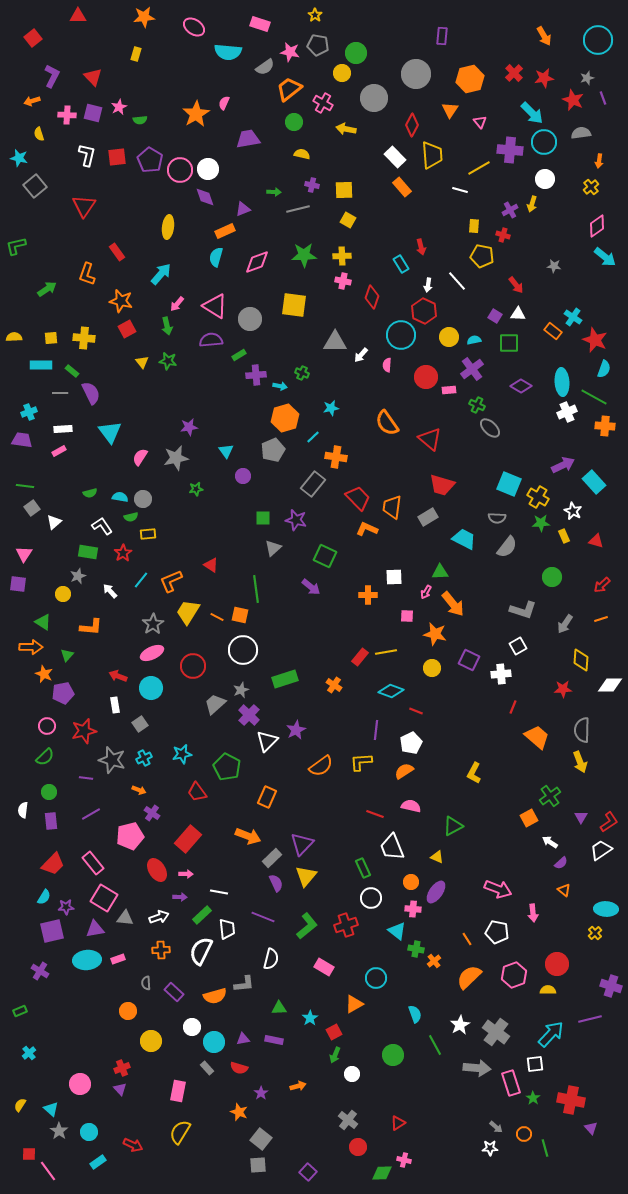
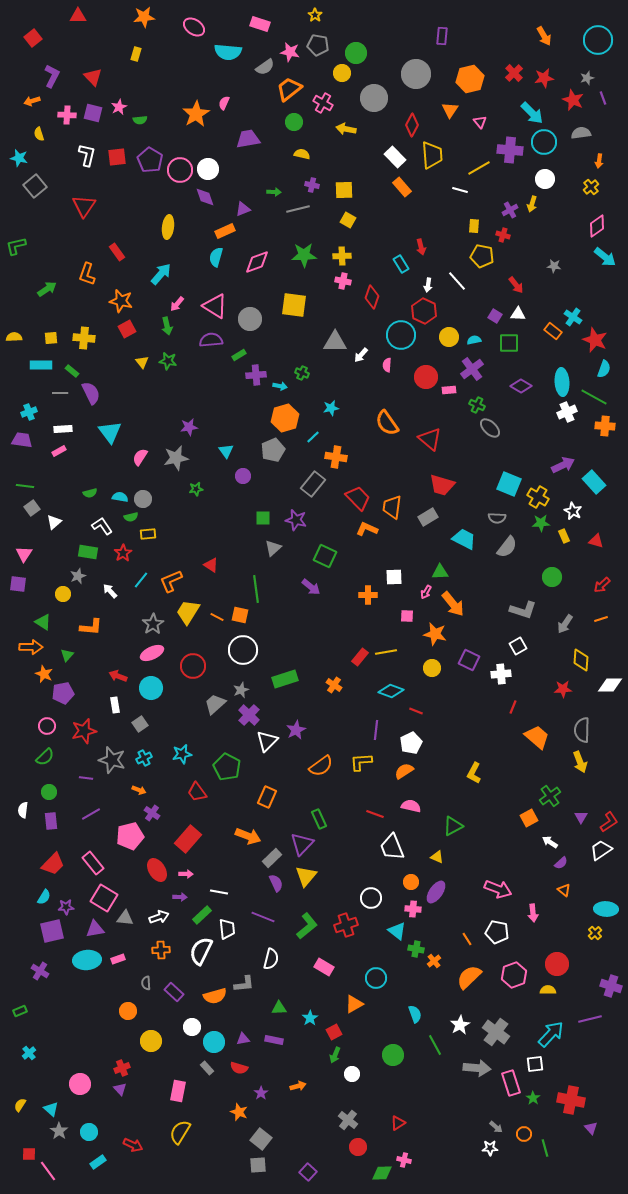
green rectangle at (363, 868): moved 44 px left, 49 px up
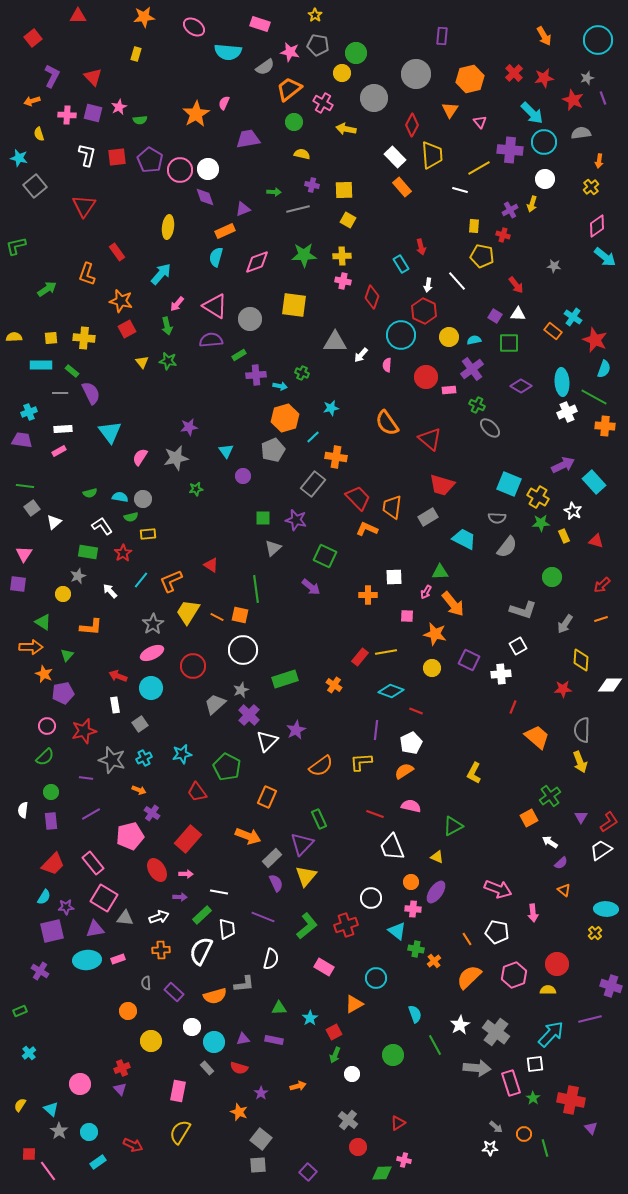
green circle at (49, 792): moved 2 px right
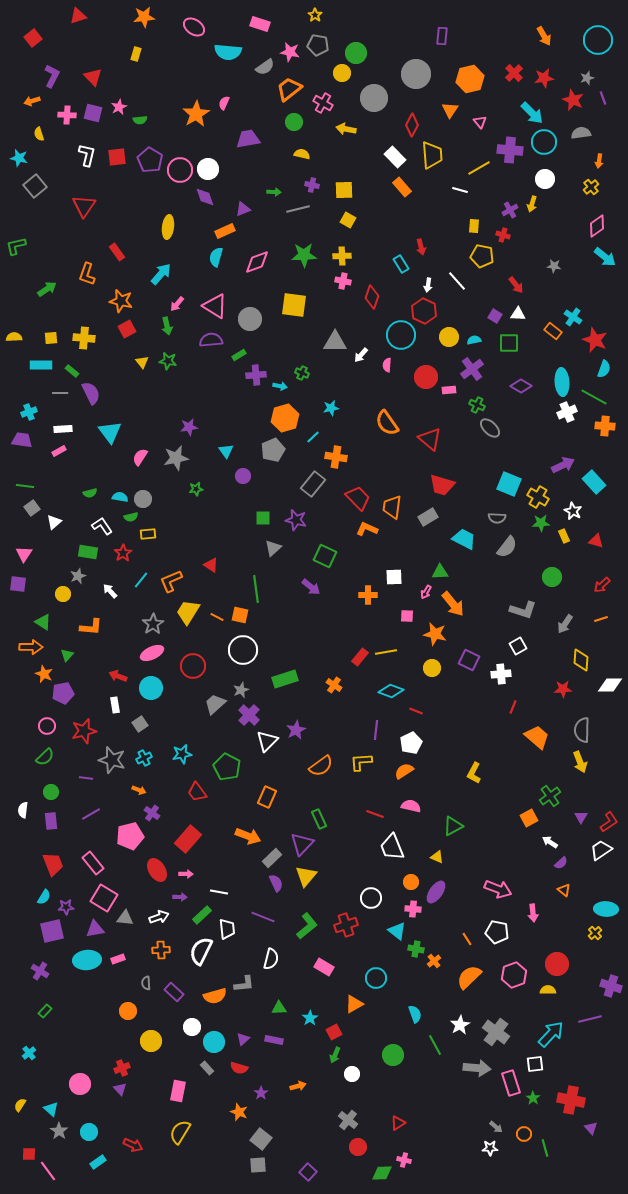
red triangle at (78, 16): rotated 18 degrees counterclockwise
red trapezoid at (53, 864): rotated 65 degrees counterclockwise
green rectangle at (20, 1011): moved 25 px right; rotated 24 degrees counterclockwise
purple triangle at (243, 1039): rotated 32 degrees counterclockwise
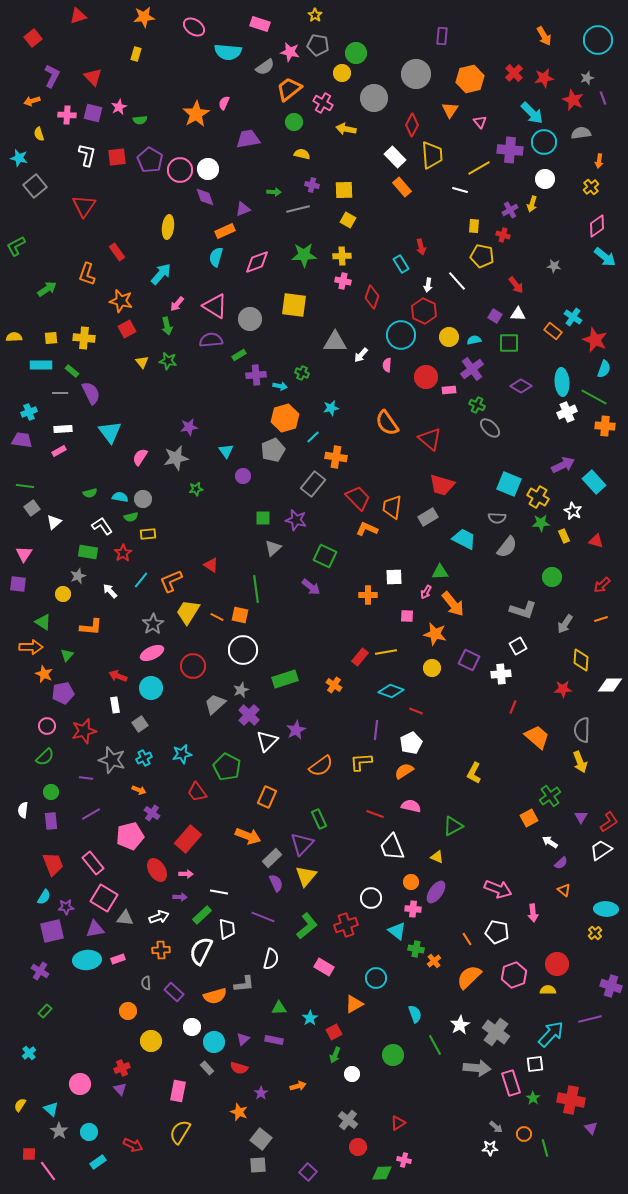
green L-shape at (16, 246): rotated 15 degrees counterclockwise
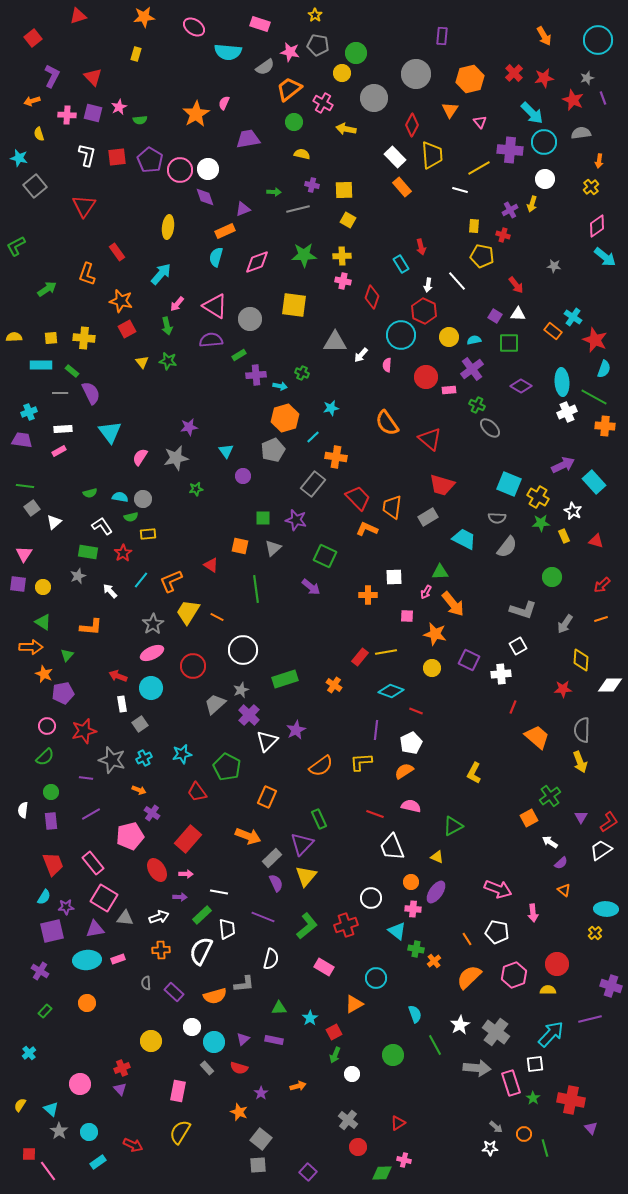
yellow circle at (63, 594): moved 20 px left, 7 px up
orange square at (240, 615): moved 69 px up
white rectangle at (115, 705): moved 7 px right, 1 px up
orange circle at (128, 1011): moved 41 px left, 8 px up
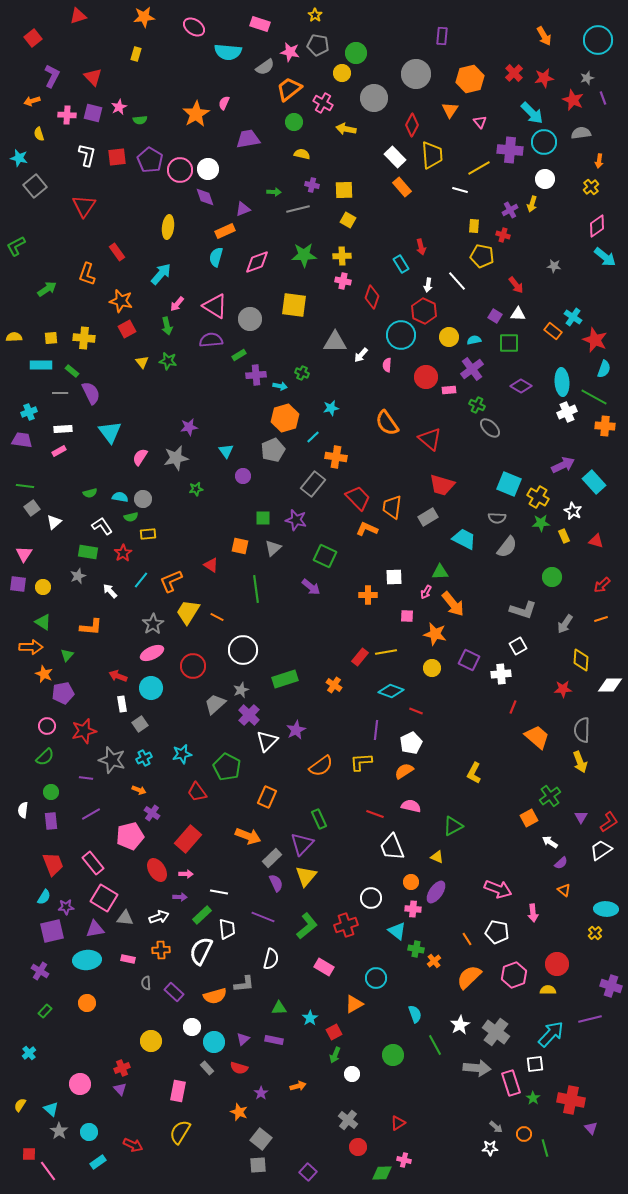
pink rectangle at (118, 959): moved 10 px right; rotated 32 degrees clockwise
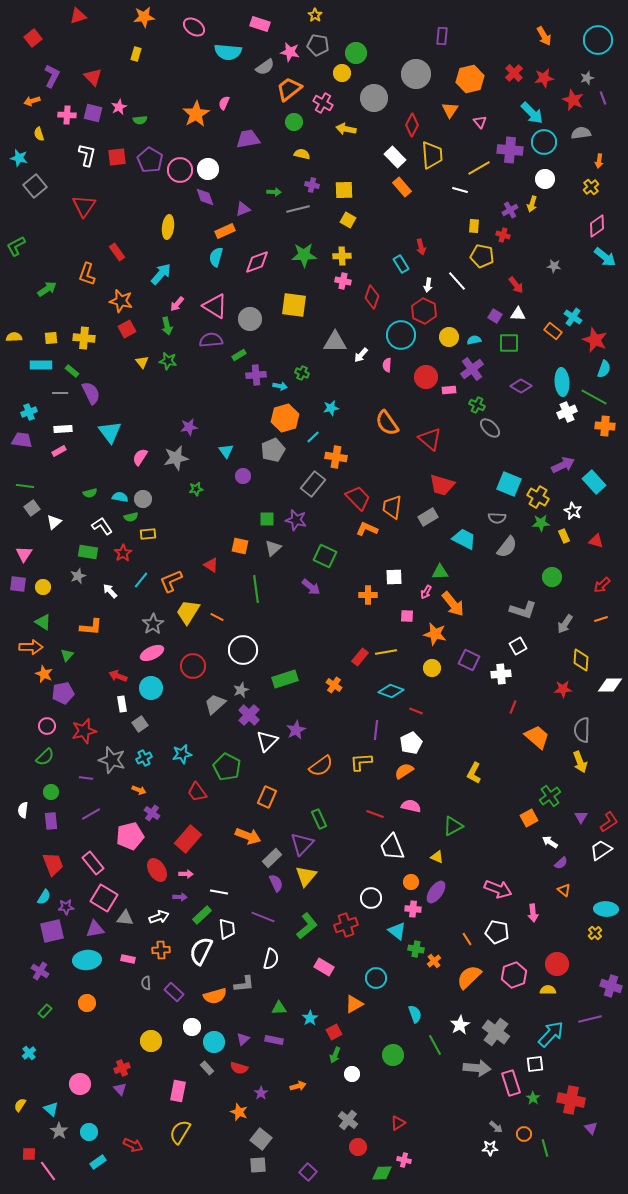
green square at (263, 518): moved 4 px right, 1 px down
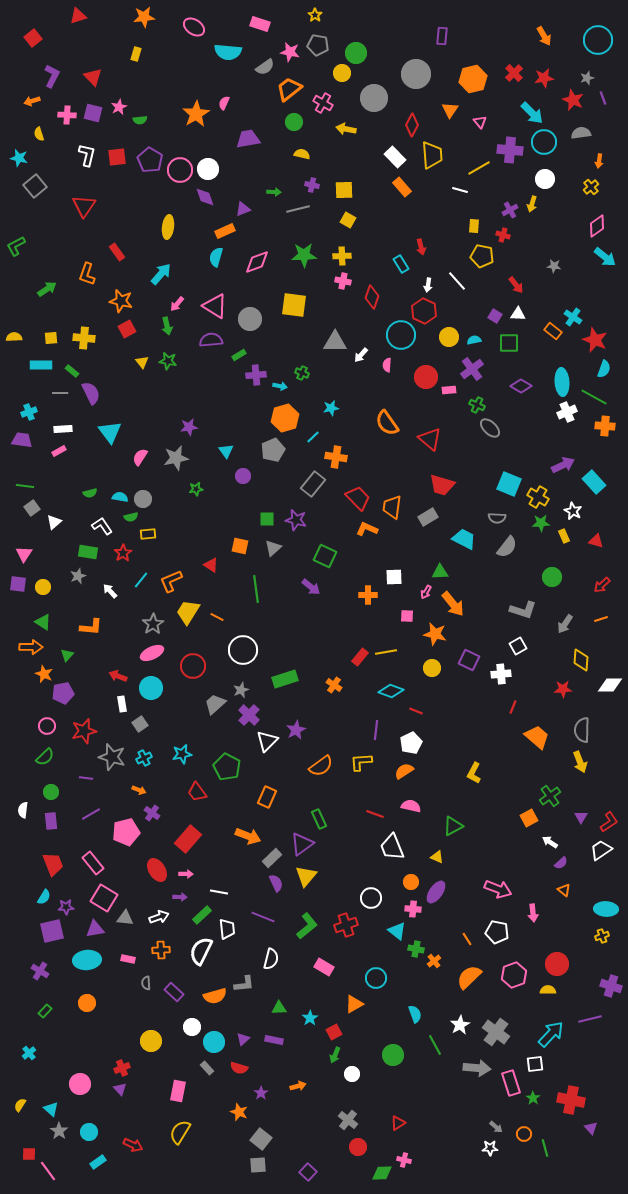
orange hexagon at (470, 79): moved 3 px right
gray star at (112, 760): moved 3 px up
pink pentagon at (130, 836): moved 4 px left, 4 px up
purple triangle at (302, 844): rotated 10 degrees clockwise
yellow cross at (595, 933): moved 7 px right, 3 px down; rotated 24 degrees clockwise
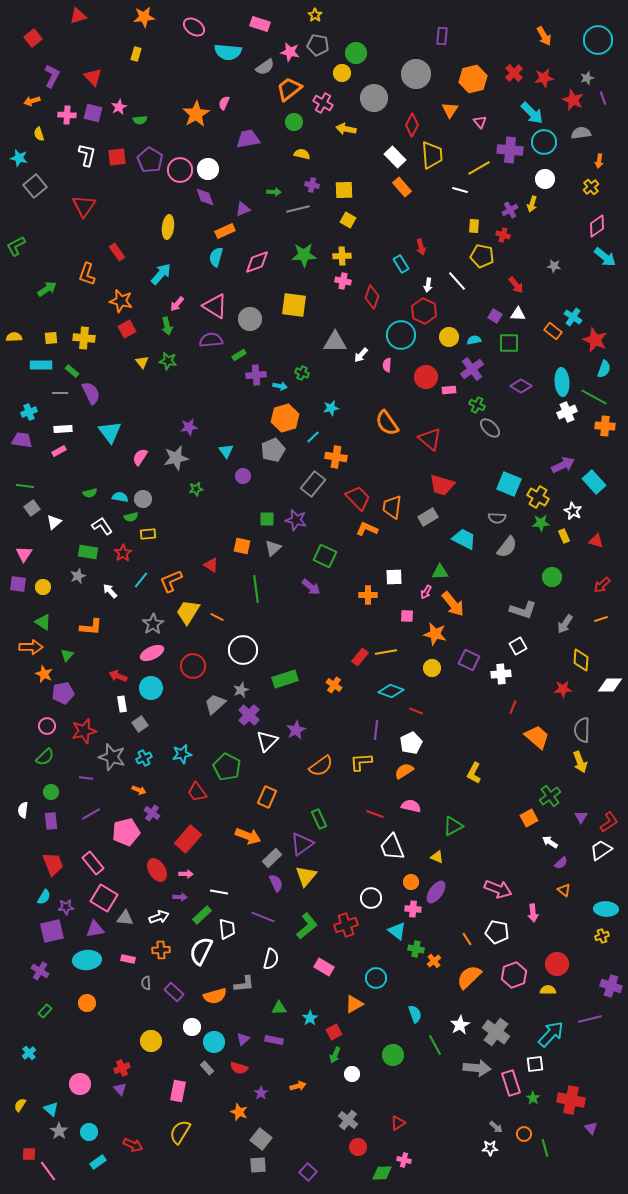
orange square at (240, 546): moved 2 px right
